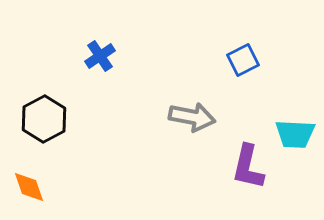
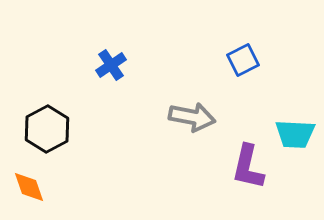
blue cross: moved 11 px right, 9 px down
black hexagon: moved 3 px right, 10 px down
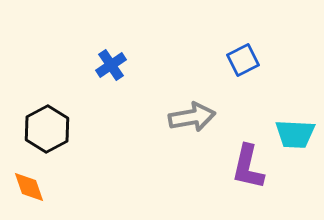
gray arrow: rotated 21 degrees counterclockwise
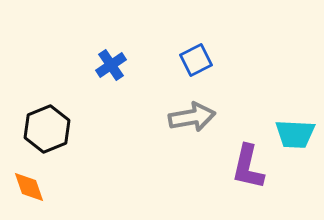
blue square: moved 47 px left
black hexagon: rotated 6 degrees clockwise
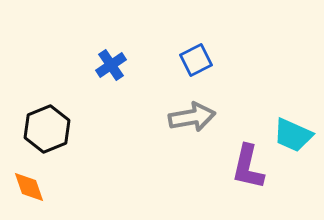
cyan trapezoid: moved 2 px left, 1 px down; rotated 21 degrees clockwise
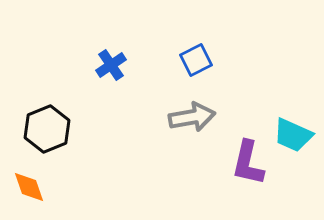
purple L-shape: moved 4 px up
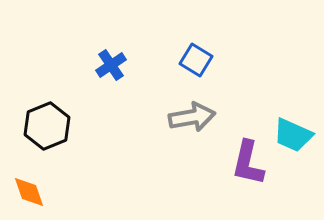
blue square: rotated 32 degrees counterclockwise
black hexagon: moved 3 px up
orange diamond: moved 5 px down
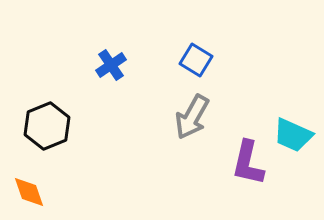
gray arrow: rotated 129 degrees clockwise
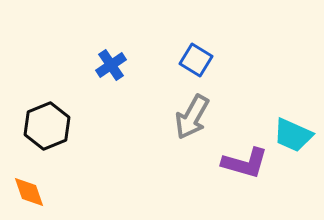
purple L-shape: moved 3 px left; rotated 87 degrees counterclockwise
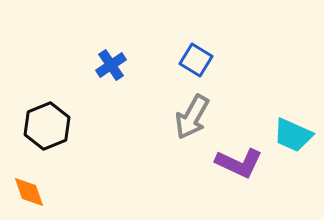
purple L-shape: moved 6 px left; rotated 9 degrees clockwise
